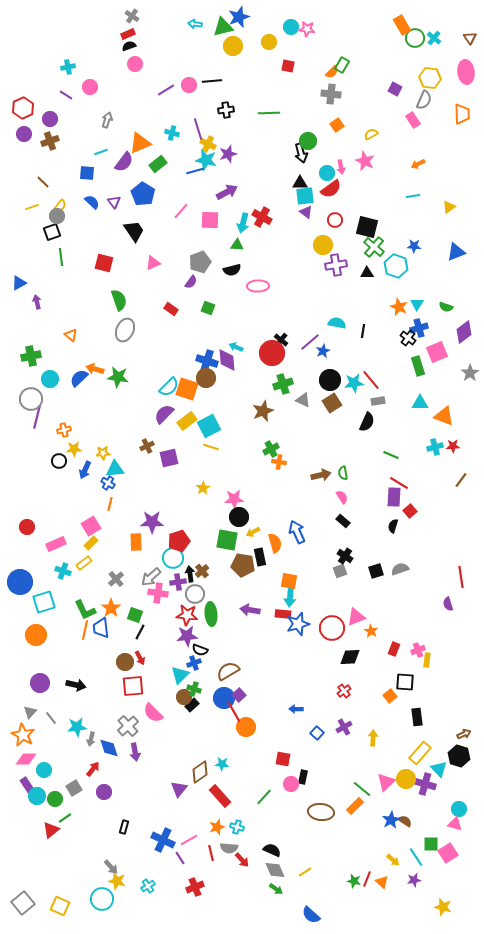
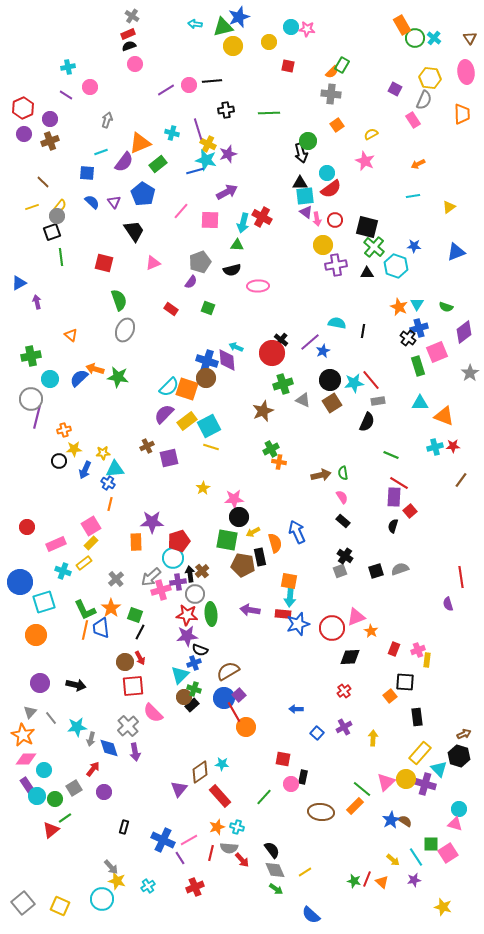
pink arrow at (341, 167): moved 24 px left, 52 px down
pink cross at (158, 593): moved 3 px right, 3 px up; rotated 24 degrees counterclockwise
black semicircle at (272, 850): rotated 30 degrees clockwise
red line at (211, 853): rotated 28 degrees clockwise
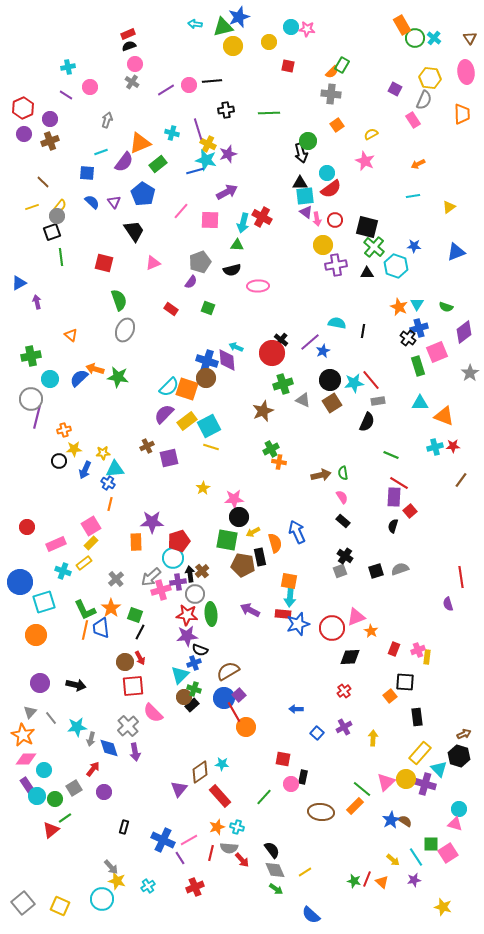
gray cross at (132, 16): moved 66 px down
purple arrow at (250, 610): rotated 18 degrees clockwise
yellow rectangle at (427, 660): moved 3 px up
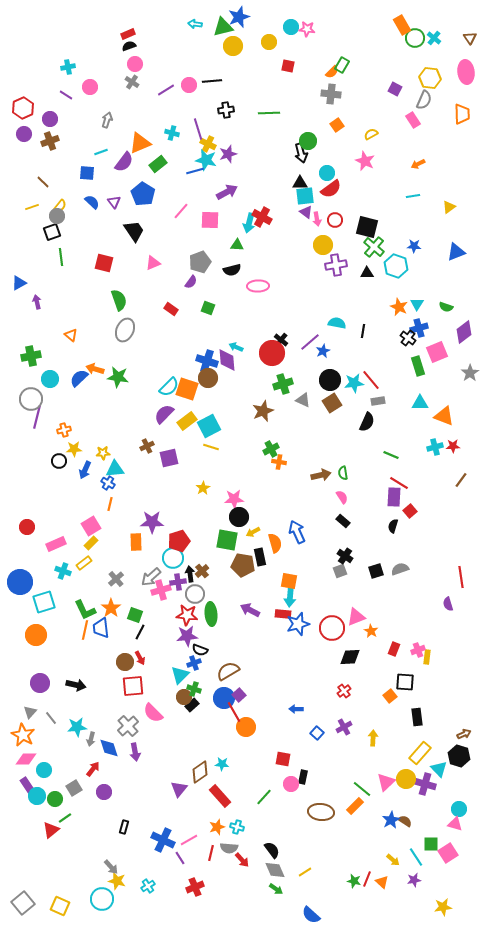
cyan arrow at (243, 223): moved 6 px right
brown circle at (206, 378): moved 2 px right
yellow star at (443, 907): rotated 24 degrees counterclockwise
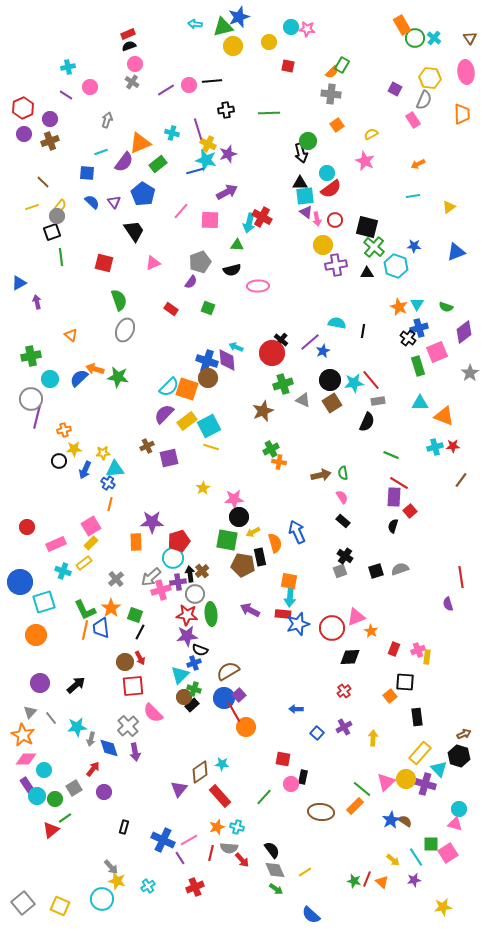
black arrow at (76, 685): rotated 54 degrees counterclockwise
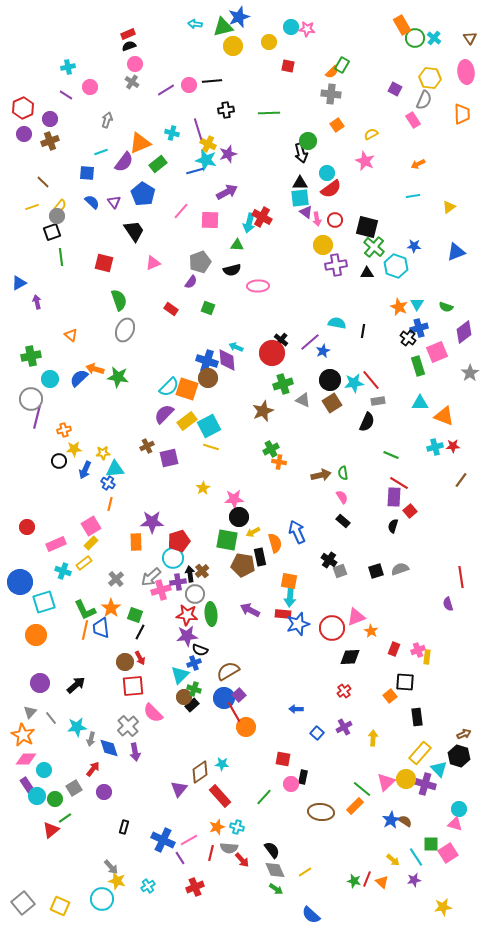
cyan square at (305, 196): moved 5 px left, 2 px down
black cross at (345, 556): moved 16 px left, 4 px down
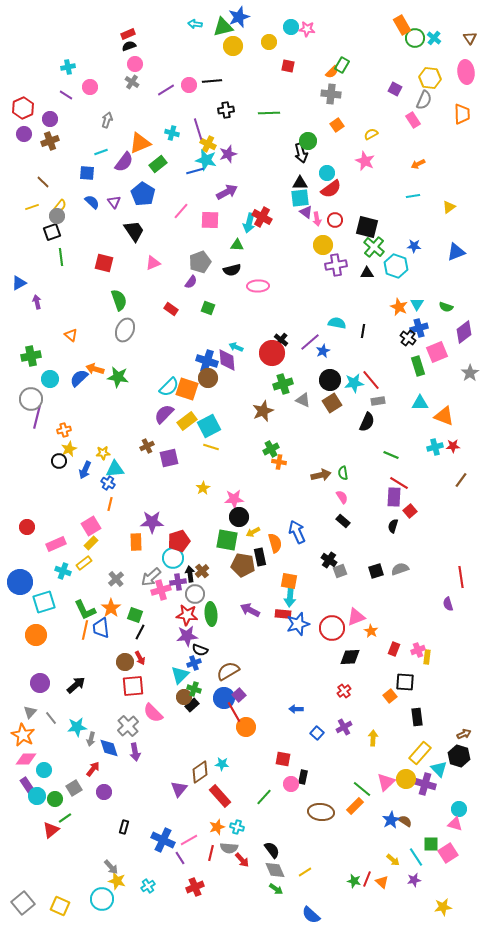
yellow star at (74, 449): moved 5 px left; rotated 21 degrees counterclockwise
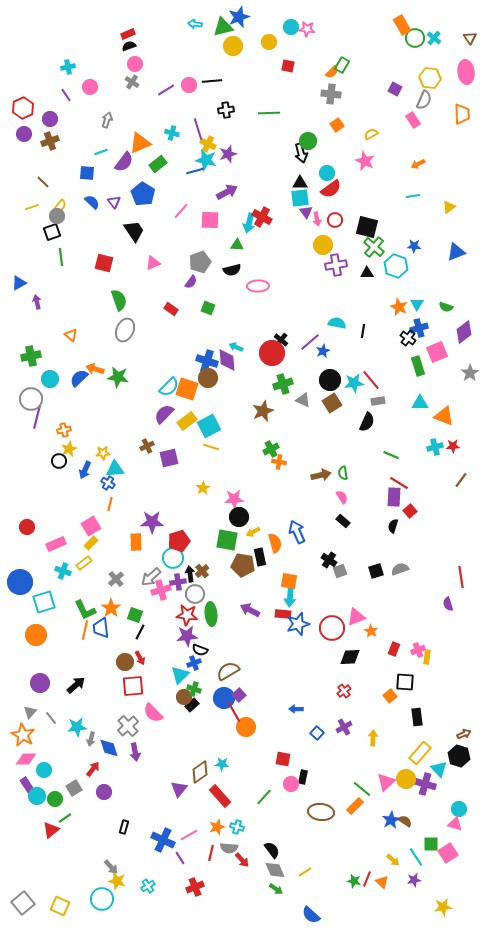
purple line at (66, 95): rotated 24 degrees clockwise
purple triangle at (306, 212): rotated 16 degrees clockwise
pink line at (189, 840): moved 5 px up
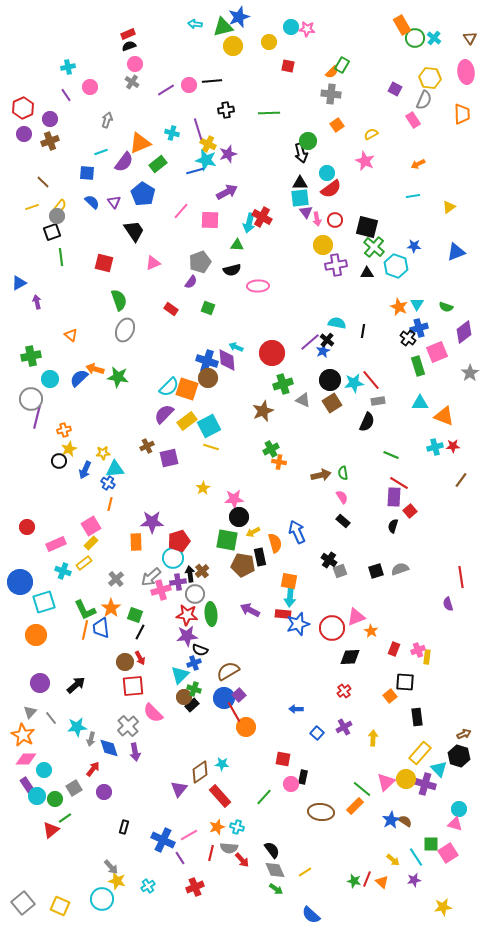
black cross at (281, 340): moved 46 px right
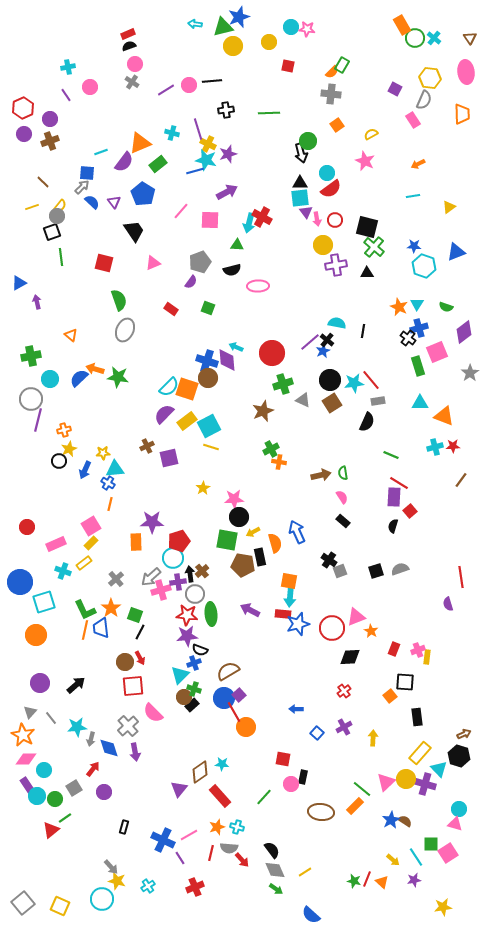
gray arrow at (107, 120): moved 25 px left, 67 px down; rotated 28 degrees clockwise
cyan hexagon at (396, 266): moved 28 px right
purple line at (37, 417): moved 1 px right, 3 px down
